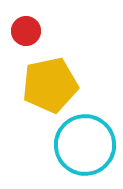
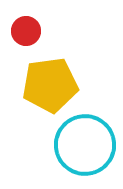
yellow pentagon: rotated 4 degrees clockwise
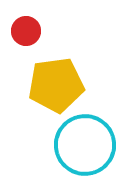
yellow pentagon: moved 6 px right
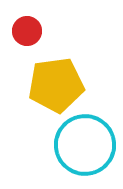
red circle: moved 1 px right
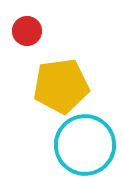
yellow pentagon: moved 5 px right, 1 px down
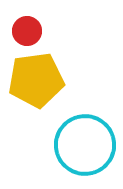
yellow pentagon: moved 25 px left, 6 px up
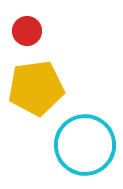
yellow pentagon: moved 8 px down
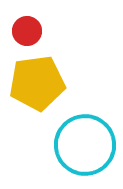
yellow pentagon: moved 1 px right, 5 px up
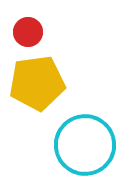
red circle: moved 1 px right, 1 px down
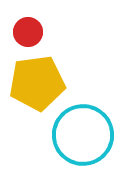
cyan circle: moved 2 px left, 10 px up
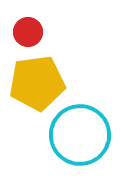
cyan circle: moved 3 px left
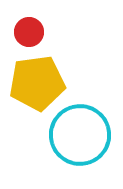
red circle: moved 1 px right
